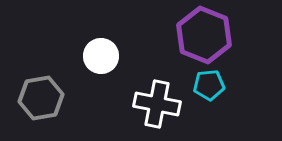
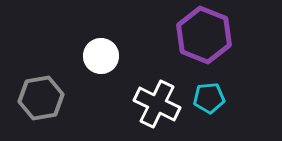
cyan pentagon: moved 13 px down
white cross: rotated 15 degrees clockwise
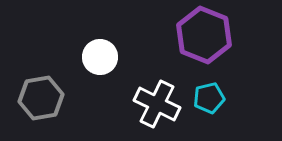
white circle: moved 1 px left, 1 px down
cyan pentagon: rotated 8 degrees counterclockwise
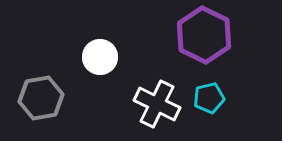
purple hexagon: rotated 4 degrees clockwise
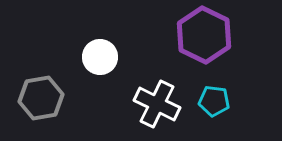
cyan pentagon: moved 5 px right, 3 px down; rotated 20 degrees clockwise
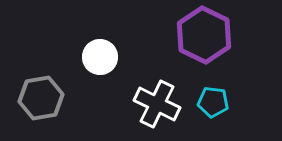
cyan pentagon: moved 1 px left, 1 px down
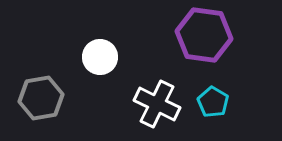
purple hexagon: rotated 18 degrees counterclockwise
cyan pentagon: rotated 24 degrees clockwise
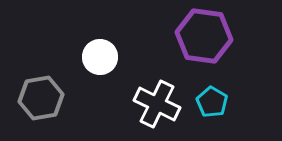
purple hexagon: moved 1 px down
cyan pentagon: moved 1 px left
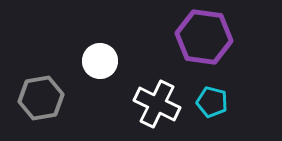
purple hexagon: moved 1 px down
white circle: moved 4 px down
cyan pentagon: rotated 16 degrees counterclockwise
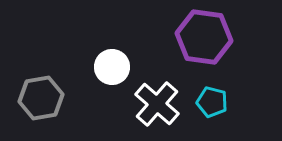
white circle: moved 12 px right, 6 px down
white cross: rotated 15 degrees clockwise
